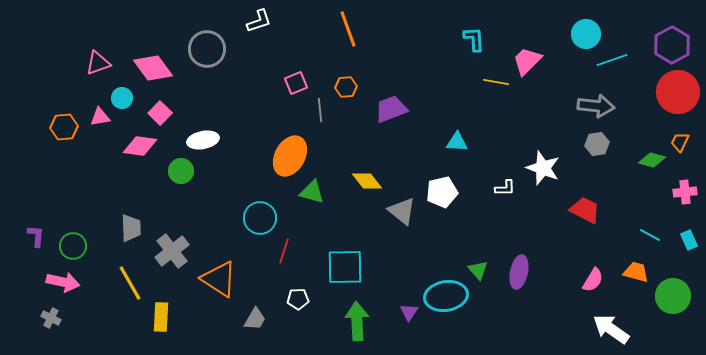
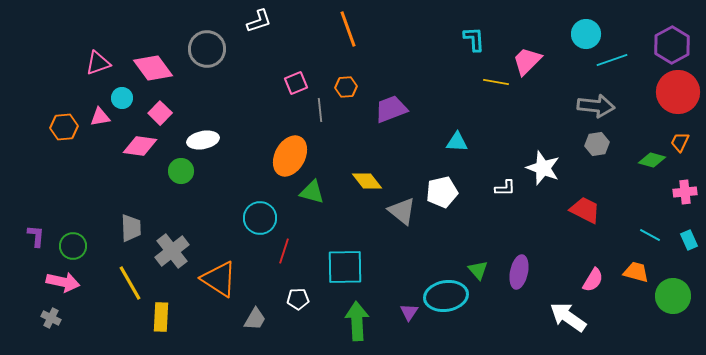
white arrow at (611, 329): moved 43 px left, 12 px up
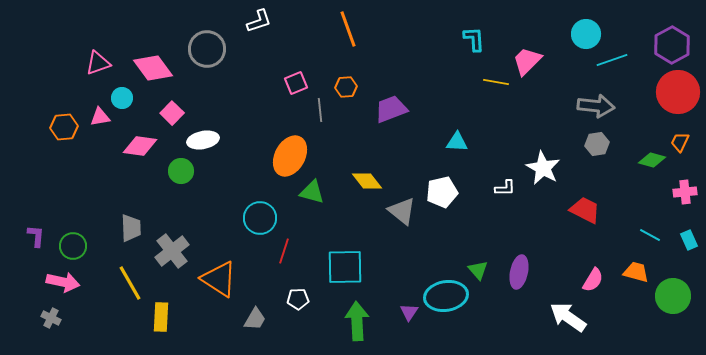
pink square at (160, 113): moved 12 px right
white star at (543, 168): rotated 8 degrees clockwise
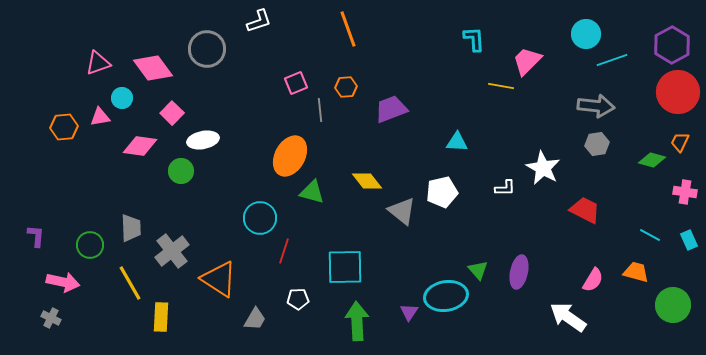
yellow line at (496, 82): moved 5 px right, 4 px down
pink cross at (685, 192): rotated 15 degrees clockwise
green circle at (73, 246): moved 17 px right, 1 px up
green circle at (673, 296): moved 9 px down
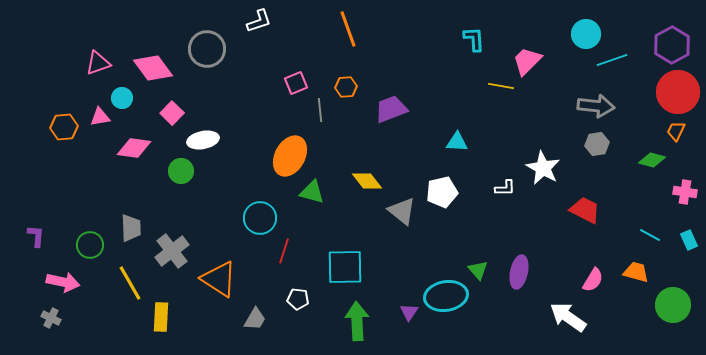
orange trapezoid at (680, 142): moved 4 px left, 11 px up
pink diamond at (140, 146): moved 6 px left, 2 px down
white pentagon at (298, 299): rotated 10 degrees clockwise
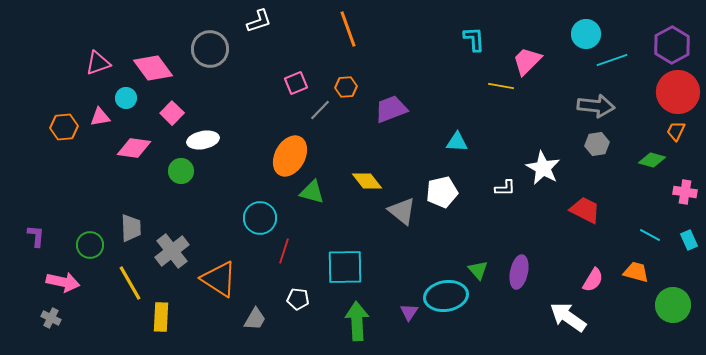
gray circle at (207, 49): moved 3 px right
cyan circle at (122, 98): moved 4 px right
gray line at (320, 110): rotated 50 degrees clockwise
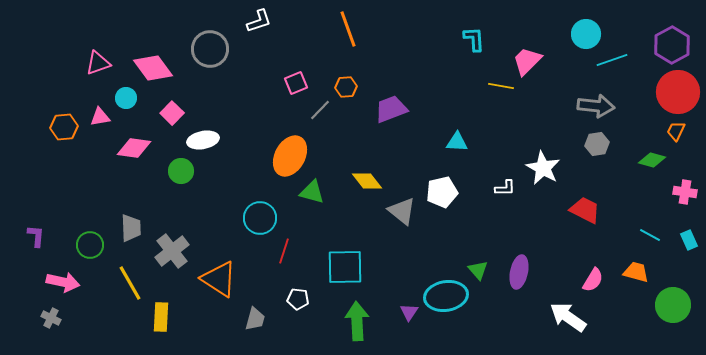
gray trapezoid at (255, 319): rotated 15 degrees counterclockwise
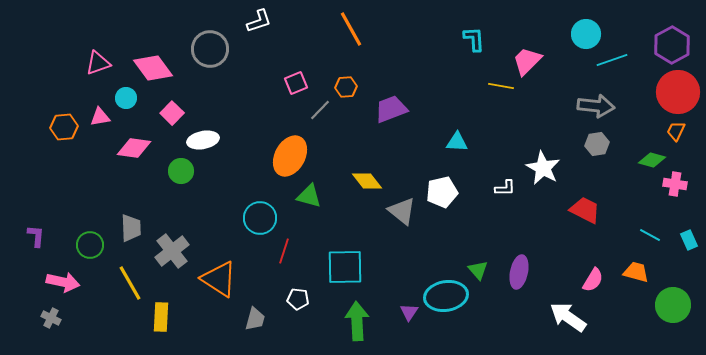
orange line at (348, 29): moved 3 px right; rotated 9 degrees counterclockwise
green triangle at (312, 192): moved 3 px left, 4 px down
pink cross at (685, 192): moved 10 px left, 8 px up
